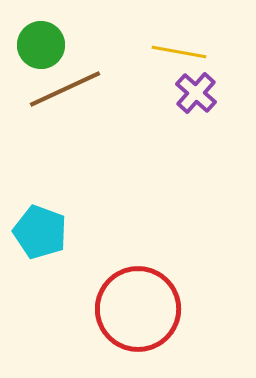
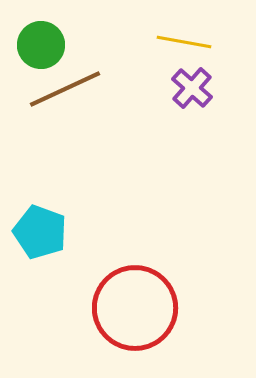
yellow line: moved 5 px right, 10 px up
purple cross: moved 4 px left, 5 px up
red circle: moved 3 px left, 1 px up
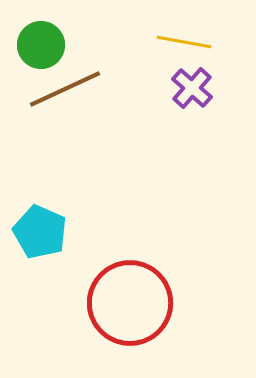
cyan pentagon: rotated 4 degrees clockwise
red circle: moved 5 px left, 5 px up
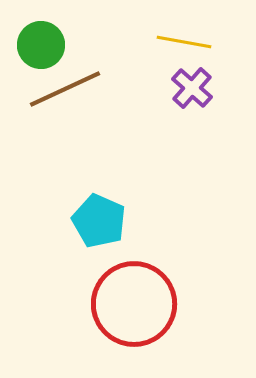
cyan pentagon: moved 59 px right, 11 px up
red circle: moved 4 px right, 1 px down
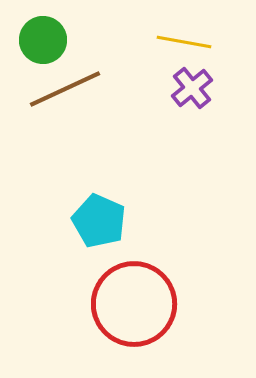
green circle: moved 2 px right, 5 px up
purple cross: rotated 9 degrees clockwise
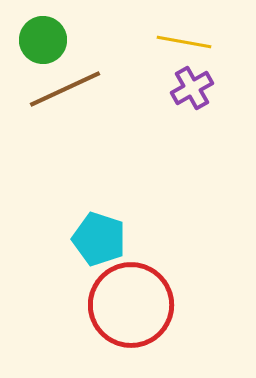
purple cross: rotated 9 degrees clockwise
cyan pentagon: moved 18 px down; rotated 6 degrees counterclockwise
red circle: moved 3 px left, 1 px down
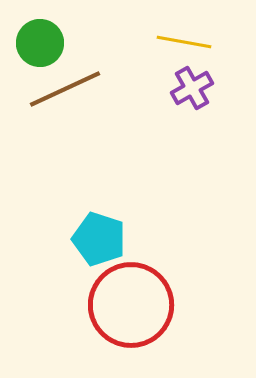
green circle: moved 3 px left, 3 px down
